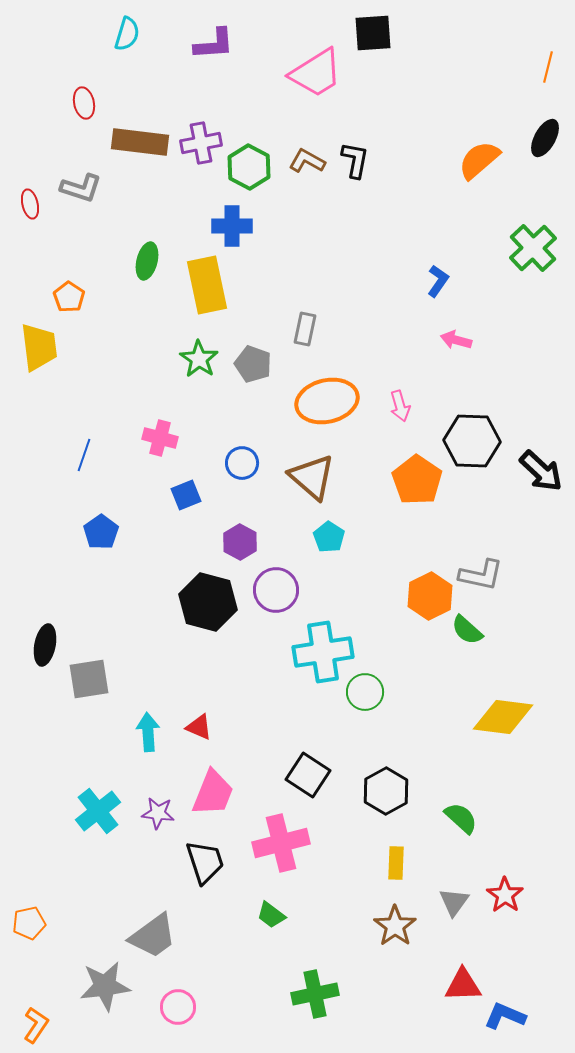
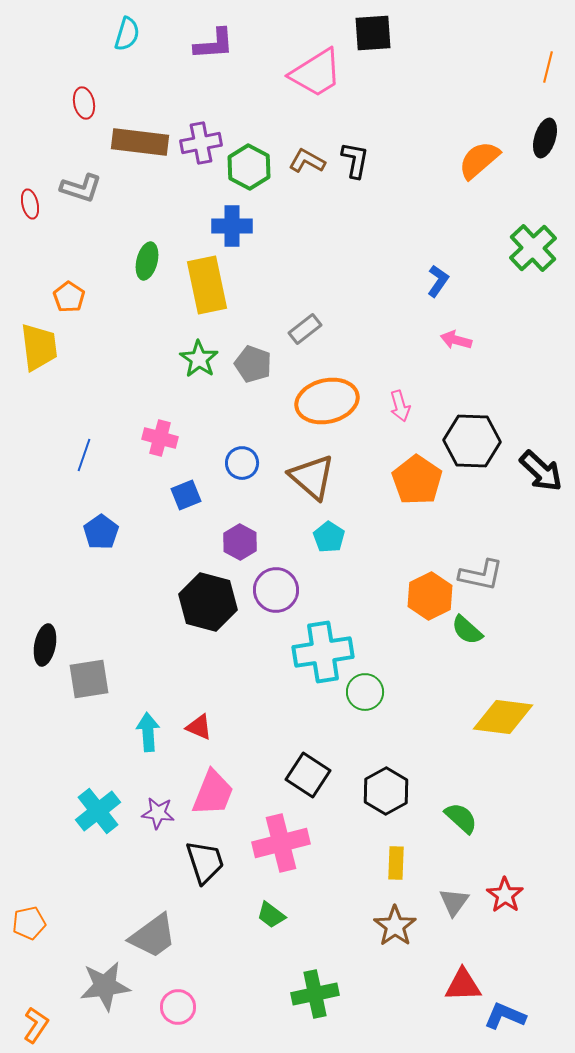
black ellipse at (545, 138): rotated 12 degrees counterclockwise
gray rectangle at (305, 329): rotated 40 degrees clockwise
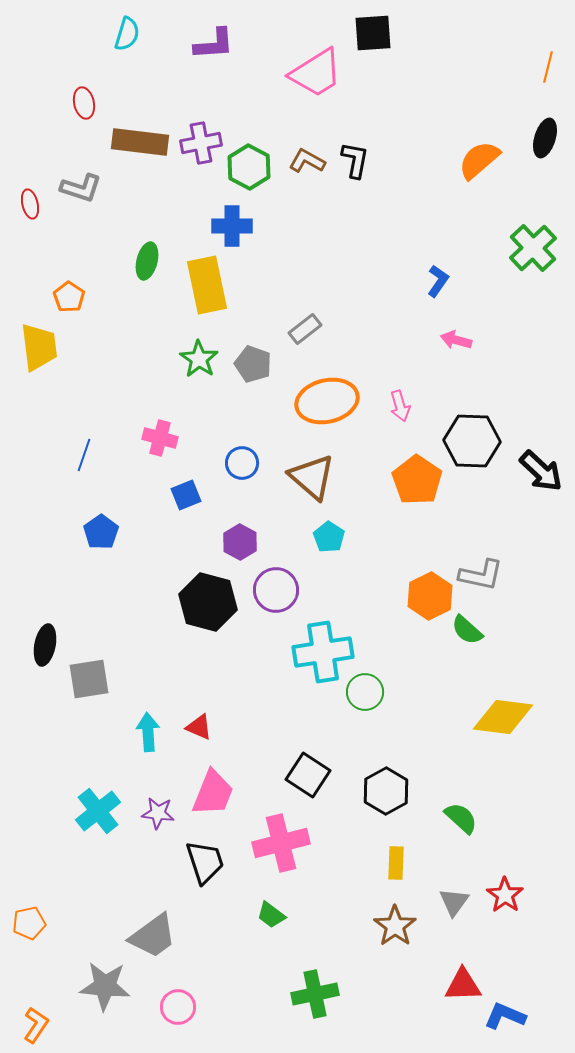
gray star at (105, 986): rotated 12 degrees clockwise
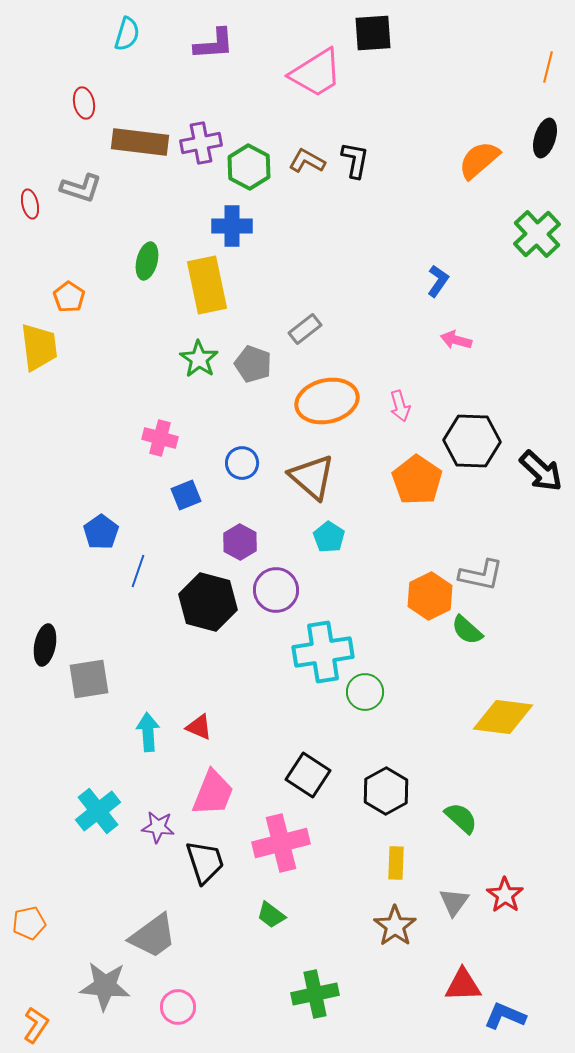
green cross at (533, 248): moved 4 px right, 14 px up
blue line at (84, 455): moved 54 px right, 116 px down
purple star at (158, 813): moved 14 px down
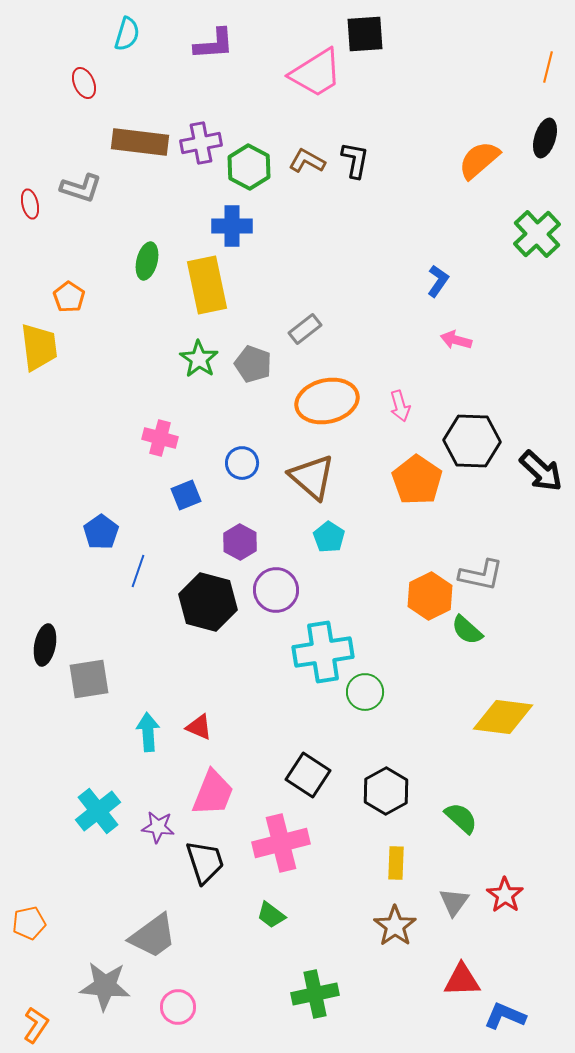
black square at (373, 33): moved 8 px left, 1 px down
red ellipse at (84, 103): moved 20 px up; rotated 12 degrees counterclockwise
red triangle at (463, 985): moved 1 px left, 5 px up
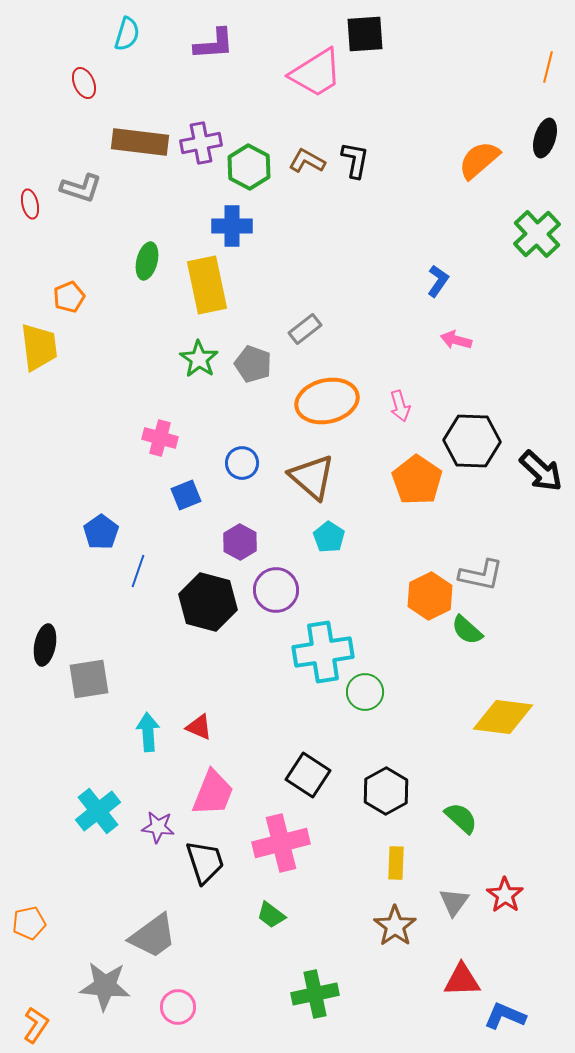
orange pentagon at (69, 297): rotated 16 degrees clockwise
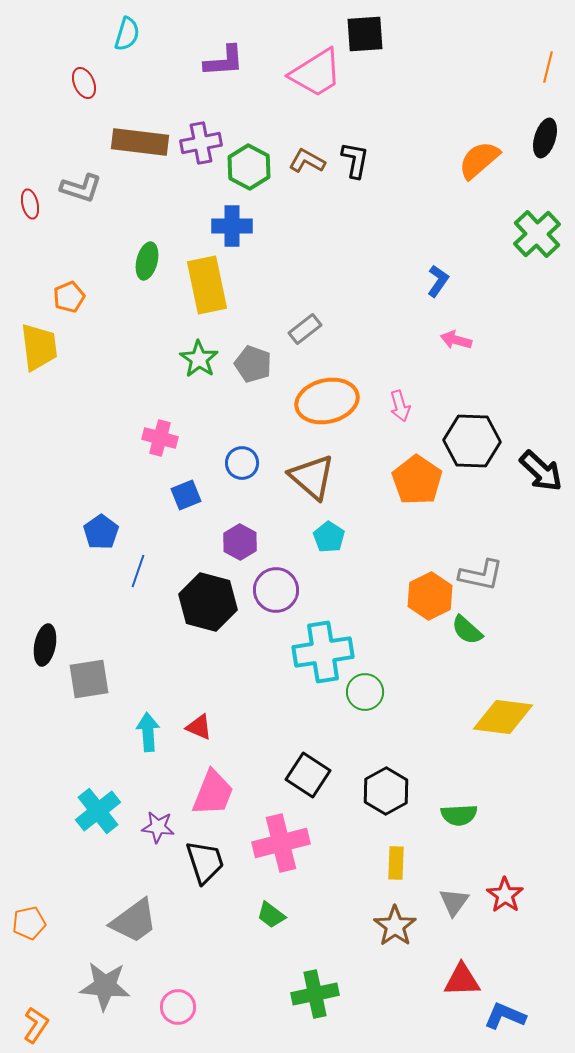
purple L-shape at (214, 44): moved 10 px right, 17 px down
green semicircle at (461, 818): moved 2 px left, 3 px up; rotated 135 degrees clockwise
gray trapezoid at (153, 936): moved 19 px left, 15 px up
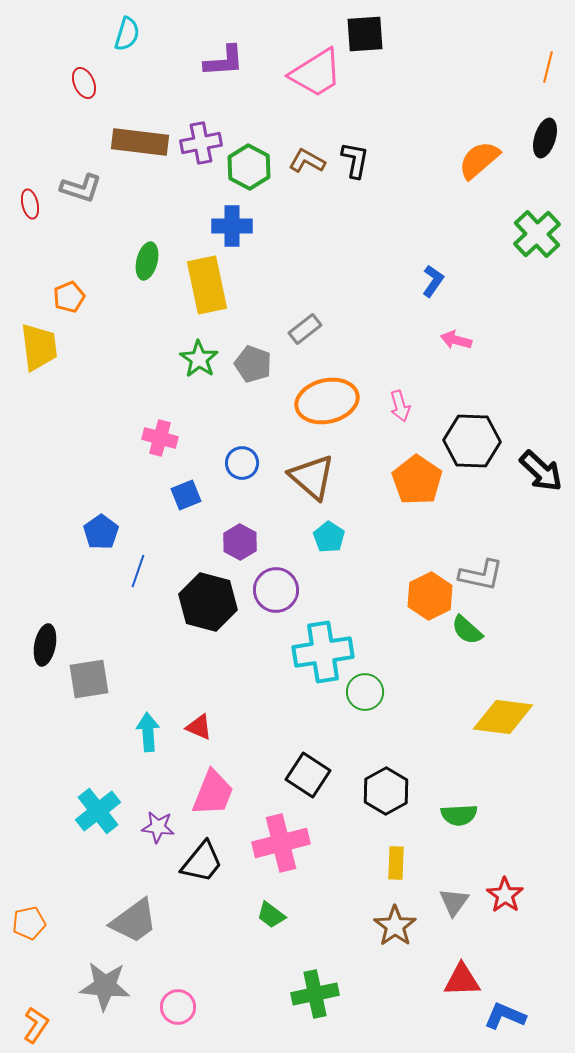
blue L-shape at (438, 281): moved 5 px left
black trapezoid at (205, 862): moved 3 px left; rotated 57 degrees clockwise
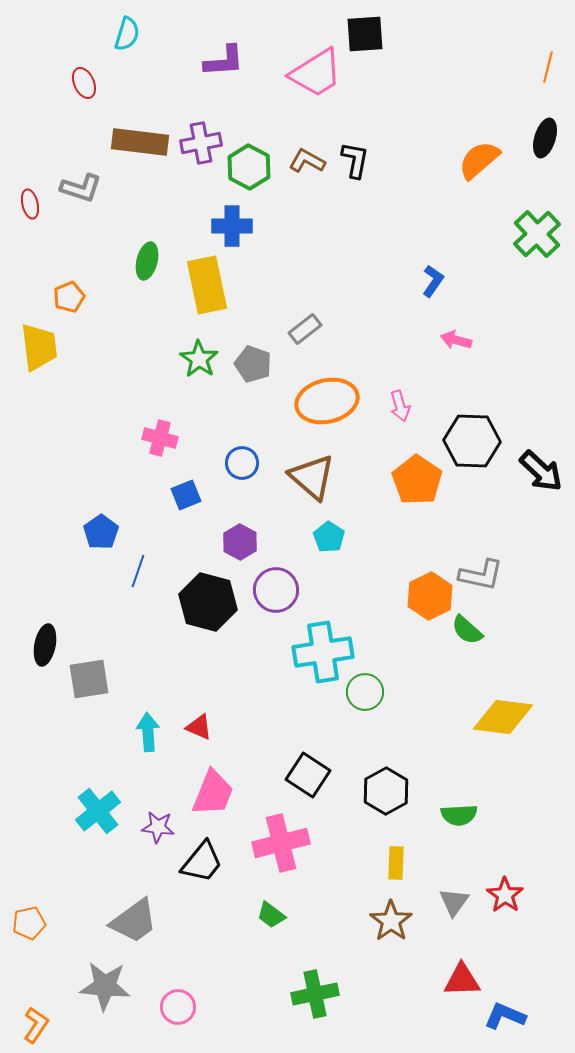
brown star at (395, 926): moved 4 px left, 5 px up
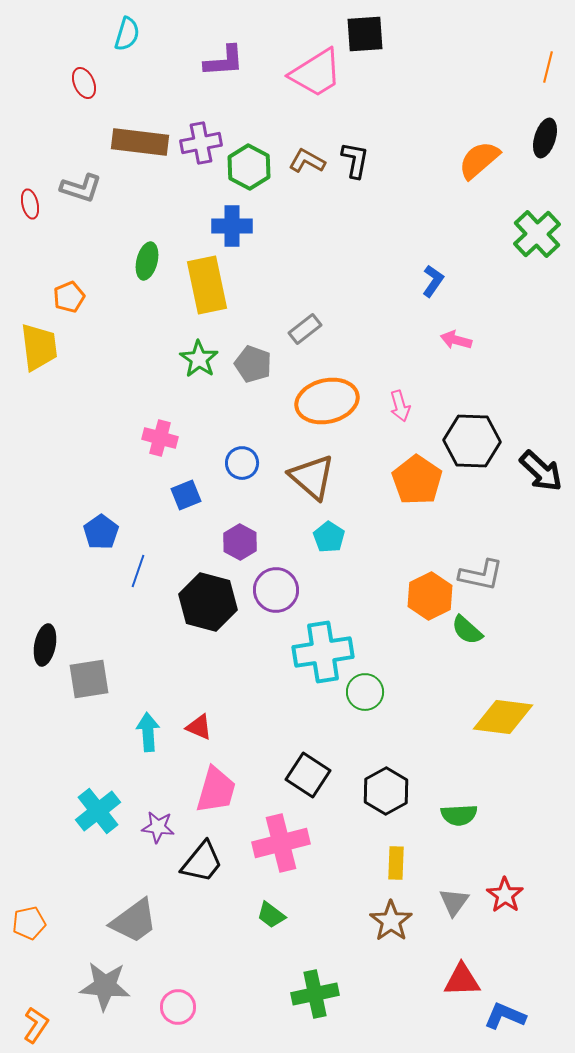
pink trapezoid at (213, 793): moved 3 px right, 3 px up; rotated 6 degrees counterclockwise
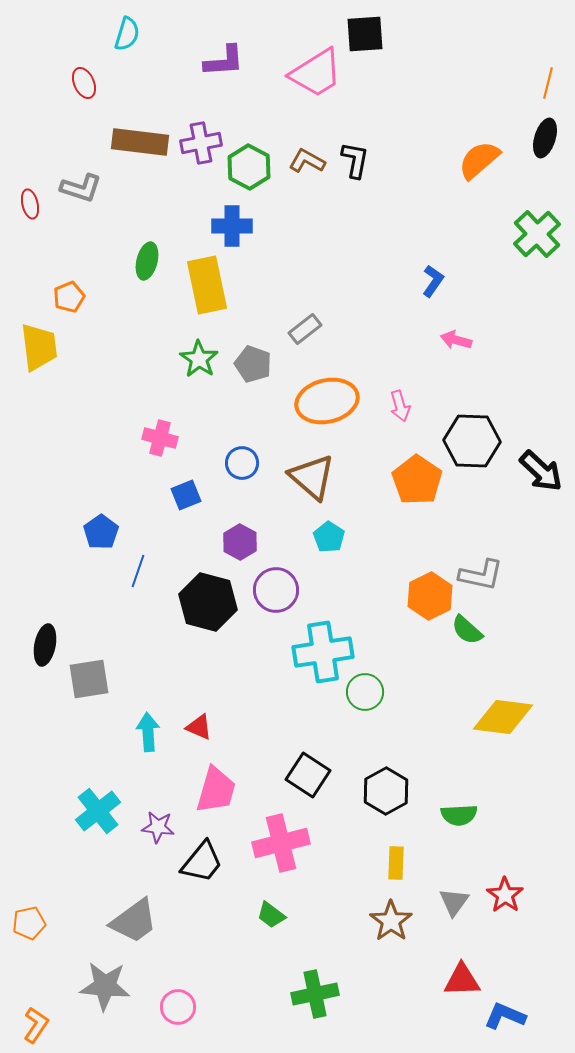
orange line at (548, 67): moved 16 px down
